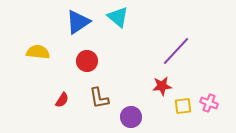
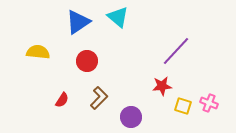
brown L-shape: rotated 125 degrees counterclockwise
yellow square: rotated 24 degrees clockwise
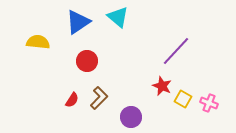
yellow semicircle: moved 10 px up
red star: rotated 30 degrees clockwise
red semicircle: moved 10 px right
yellow square: moved 7 px up; rotated 12 degrees clockwise
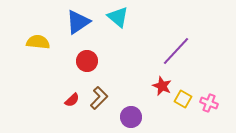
red semicircle: rotated 14 degrees clockwise
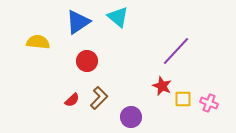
yellow square: rotated 30 degrees counterclockwise
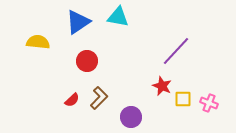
cyan triangle: rotated 30 degrees counterclockwise
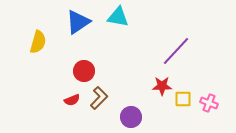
yellow semicircle: rotated 100 degrees clockwise
red circle: moved 3 px left, 10 px down
red star: rotated 24 degrees counterclockwise
red semicircle: rotated 21 degrees clockwise
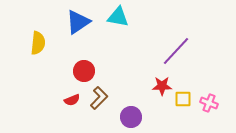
yellow semicircle: moved 1 px down; rotated 10 degrees counterclockwise
